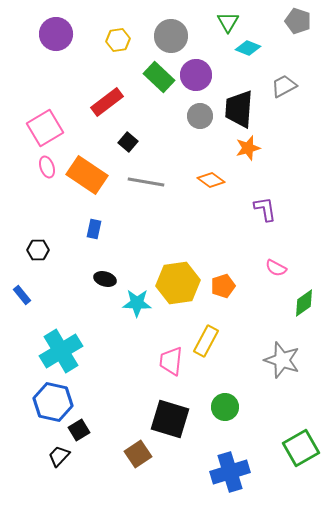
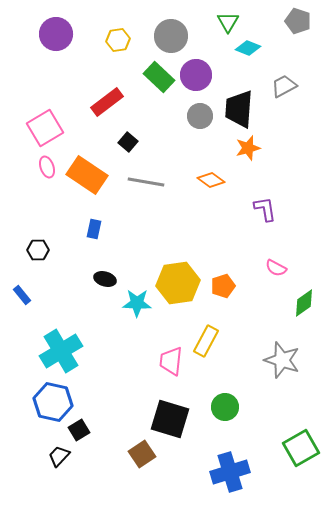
brown square at (138, 454): moved 4 px right
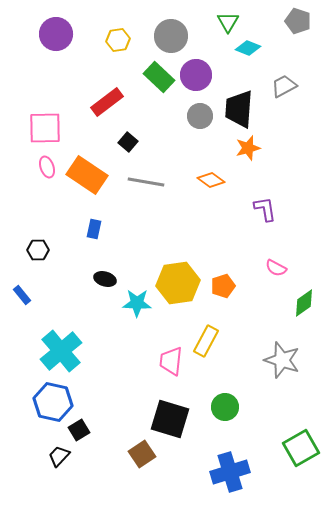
pink square at (45, 128): rotated 30 degrees clockwise
cyan cross at (61, 351): rotated 9 degrees counterclockwise
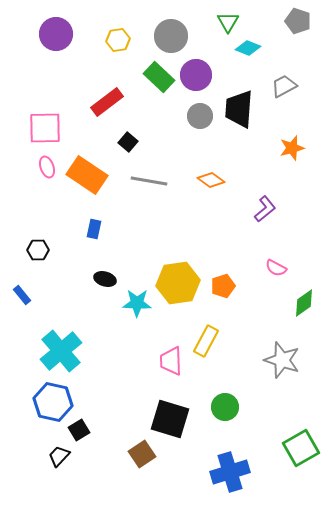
orange star at (248, 148): moved 44 px right
gray line at (146, 182): moved 3 px right, 1 px up
purple L-shape at (265, 209): rotated 60 degrees clockwise
pink trapezoid at (171, 361): rotated 8 degrees counterclockwise
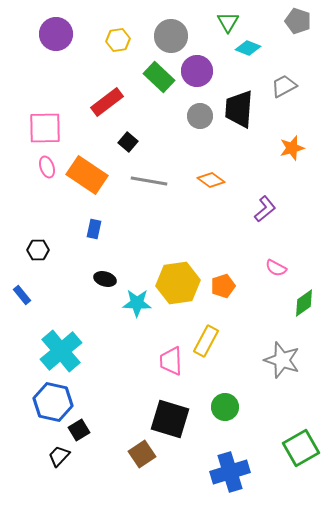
purple circle at (196, 75): moved 1 px right, 4 px up
